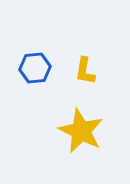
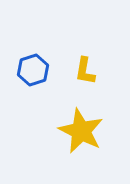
blue hexagon: moved 2 px left, 2 px down; rotated 12 degrees counterclockwise
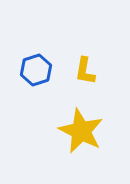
blue hexagon: moved 3 px right
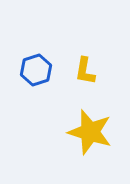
yellow star: moved 9 px right, 1 px down; rotated 9 degrees counterclockwise
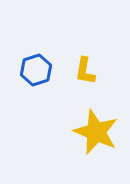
yellow star: moved 6 px right; rotated 6 degrees clockwise
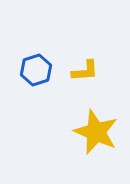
yellow L-shape: rotated 104 degrees counterclockwise
